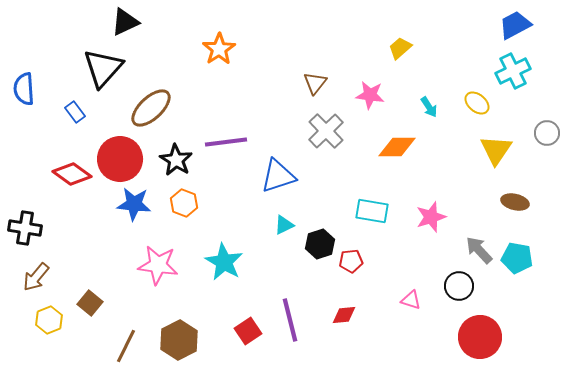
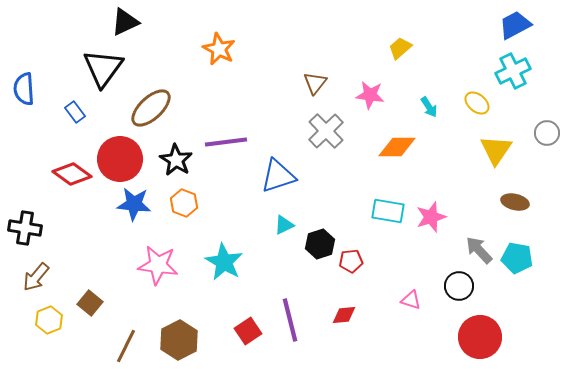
orange star at (219, 49): rotated 12 degrees counterclockwise
black triangle at (103, 68): rotated 6 degrees counterclockwise
cyan rectangle at (372, 211): moved 16 px right
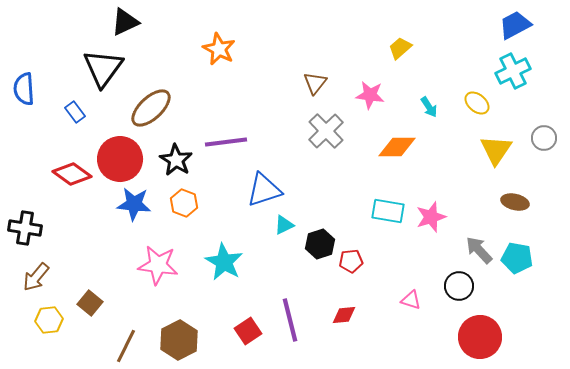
gray circle at (547, 133): moved 3 px left, 5 px down
blue triangle at (278, 176): moved 14 px left, 14 px down
yellow hexagon at (49, 320): rotated 16 degrees clockwise
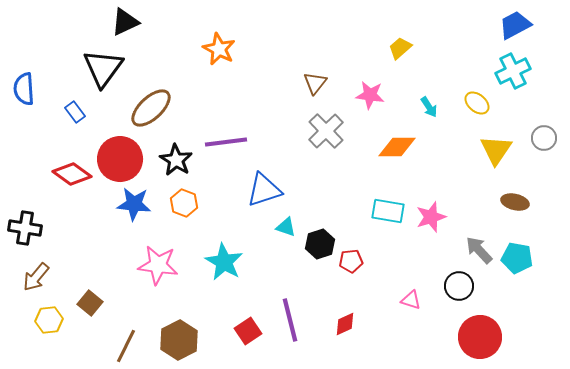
cyan triangle at (284, 225): moved 2 px right, 2 px down; rotated 45 degrees clockwise
red diamond at (344, 315): moved 1 px right, 9 px down; rotated 20 degrees counterclockwise
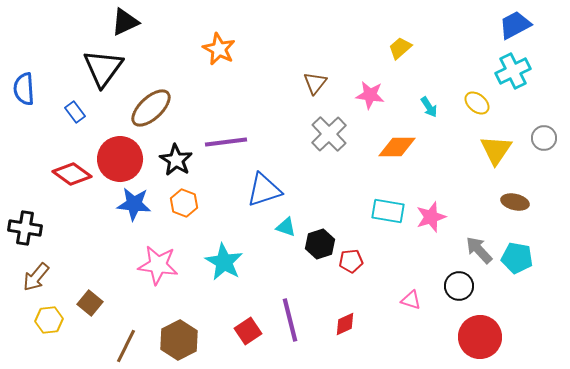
gray cross at (326, 131): moved 3 px right, 3 px down
